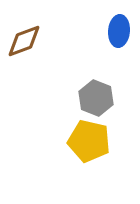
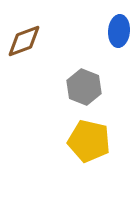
gray hexagon: moved 12 px left, 11 px up
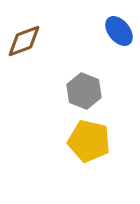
blue ellipse: rotated 44 degrees counterclockwise
gray hexagon: moved 4 px down
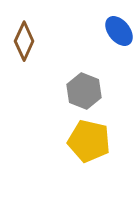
brown diamond: rotated 45 degrees counterclockwise
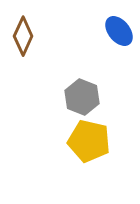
brown diamond: moved 1 px left, 5 px up
gray hexagon: moved 2 px left, 6 px down
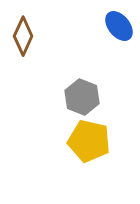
blue ellipse: moved 5 px up
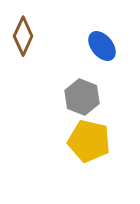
blue ellipse: moved 17 px left, 20 px down
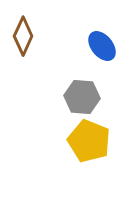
gray hexagon: rotated 16 degrees counterclockwise
yellow pentagon: rotated 9 degrees clockwise
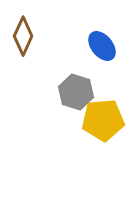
gray hexagon: moved 6 px left, 5 px up; rotated 12 degrees clockwise
yellow pentagon: moved 14 px right, 21 px up; rotated 27 degrees counterclockwise
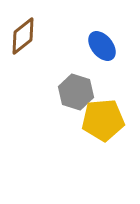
brown diamond: rotated 27 degrees clockwise
